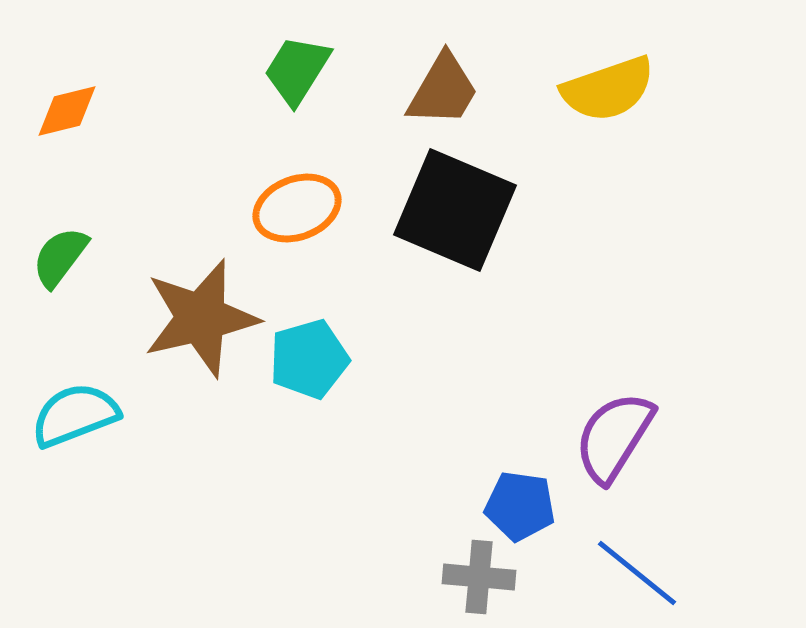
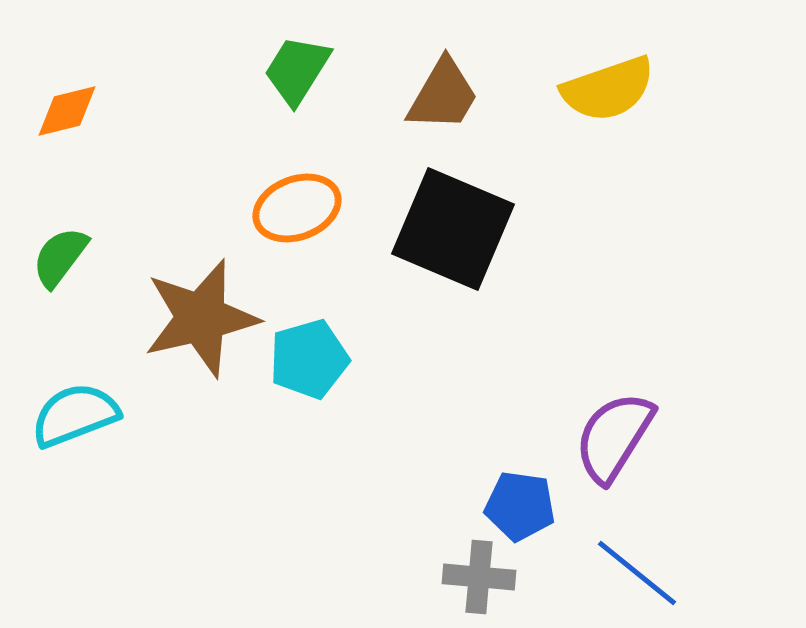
brown trapezoid: moved 5 px down
black square: moved 2 px left, 19 px down
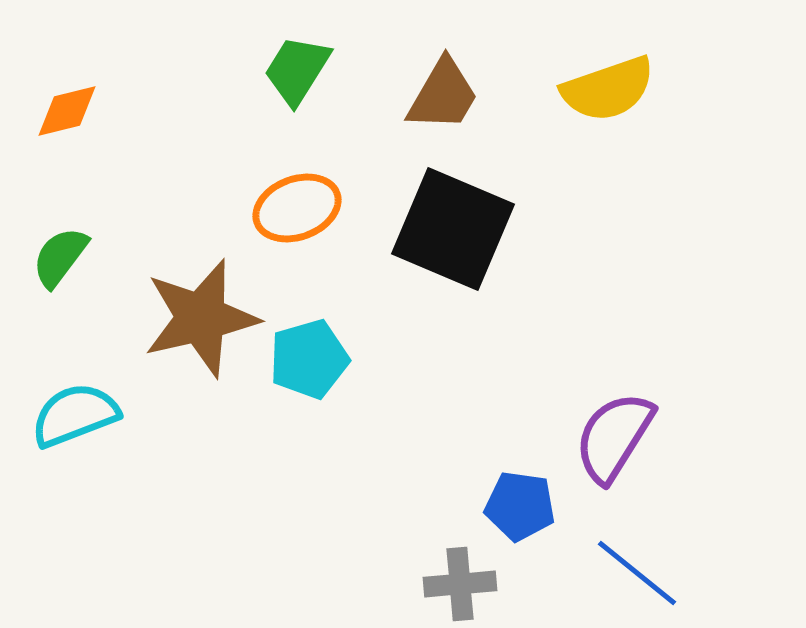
gray cross: moved 19 px left, 7 px down; rotated 10 degrees counterclockwise
